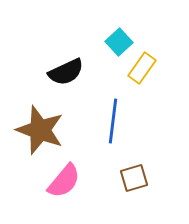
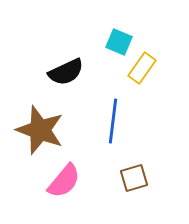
cyan square: rotated 24 degrees counterclockwise
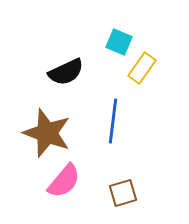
brown star: moved 7 px right, 3 px down
brown square: moved 11 px left, 15 px down
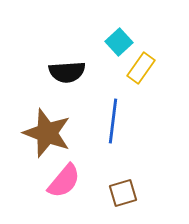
cyan square: rotated 24 degrees clockwise
yellow rectangle: moved 1 px left
black semicircle: moved 1 px right; rotated 21 degrees clockwise
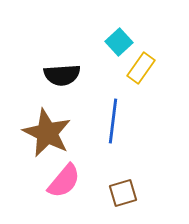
black semicircle: moved 5 px left, 3 px down
brown star: rotated 6 degrees clockwise
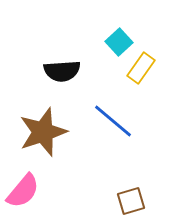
black semicircle: moved 4 px up
blue line: rotated 57 degrees counterclockwise
brown star: moved 4 px left, 1 px up; rotated 27 degrees clockwise
pink semicircle: moved 41 px left, 10 px down
brown square: moved 8 px right, 8 px down
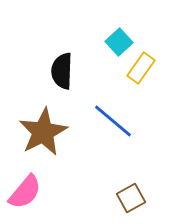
black semicircle: rotated 96 degrees clockwise
brown star: rotated 9 degrees counterclockwise
pink semicircle: moved 2 px right, 1 px down
brown square: moved 3 px up; rotated 12 degrees counterclockwise
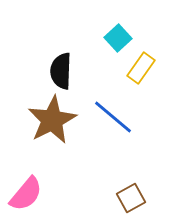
cyan square: moved 1 px left, 4 px up
black semicircle: moved 1 px left
blue line: moved 4 px up
brown star: moved 9 px right, 12 px up
pink semicircle: moved 1 px right, 2 px down
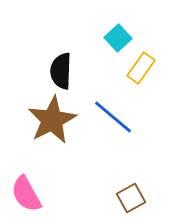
pink semicircle: rotated 111 degrees clockwise
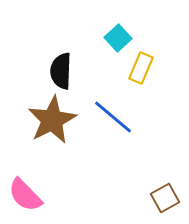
yellow rectangle: rotated 12 degrees counterclockwise
pink semicircle: moved 1 px left, 1 px down; rotated 15 degrees counterclockwise
brown square: moved 34 px right
